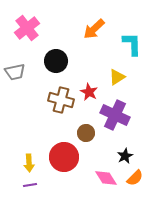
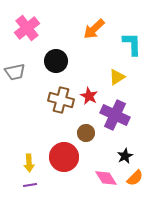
red star: moved 4 px down
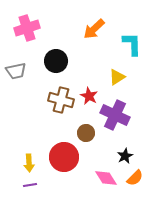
pink cross: rotated 20 degrees clockwise
gray trapezoid: moved 1 px right, 1 px up
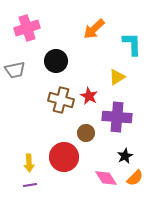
gray trapezoid: moved 1 px left, 1 px up
purple cross: moved 2 px right, 2 px down; rotated 20 degrees counterclockwise
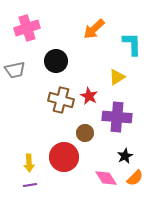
brown circle: moved 1 px left
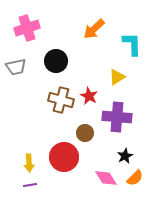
gray trapezoid: moved 1 px right, 3 px up
